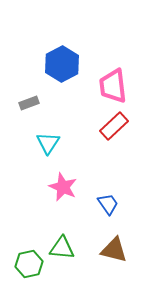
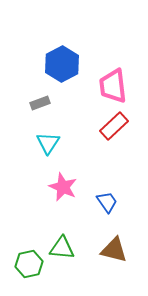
gray rectangle: moved 11 px right
blue trapezoid: moved 1 px left, 2 px up
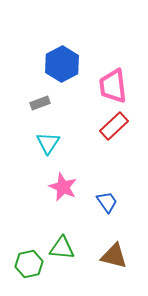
brown triangle: moved 6 px down
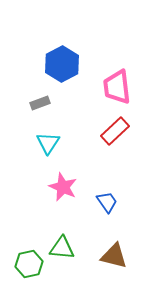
pink trapezoid: moved 4 px right, 1 px down
red rectangle: moved 1 px right, 5 px down
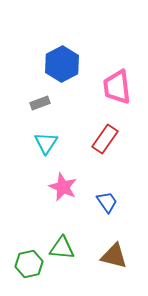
red rectangle: moved 10 px left, 8 px down; rotated 12 degrees counterclockwise
cyan triangle: moved 2 px left
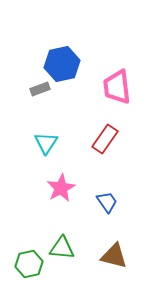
blue hexagon: rotated 16 degrees clockwise
gray rectangle: moved 14 px up
pink star: moved 2 px left, 1 px down; rotated 20 degrees clockwise
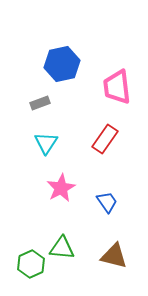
gray rectangle: moved 14 px down
green hexagon: moved 2 px right; rotated 12 degrees counterclockwise
